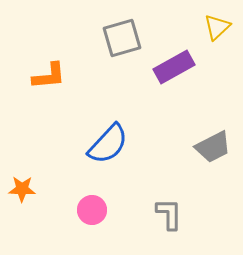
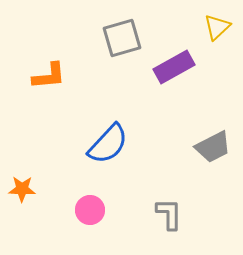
pink circle: moved 2 px left
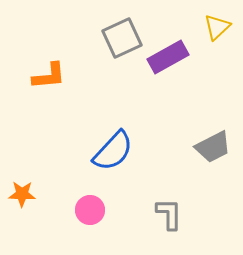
gray square: rotated 9 degrees counterclockwise
purple rectangle: moved 6 px left, 10 px up
blue semicircle: moved 5 px right, 7 px down
orange star: moved 5 px down
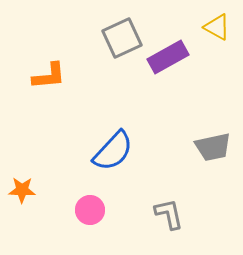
yellow triangle: rotated 48 degrees counterclockwise
gray trapezoid: rotated 15 degrees clockwise
orange star: moved 4 px up
gray L-shape: rotated 12 degrees counterclockwise
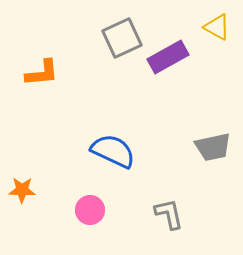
orange L-shape: moved 7 px left, 3 px up
blue semicircle: rotated 108 degrees counterclockwise
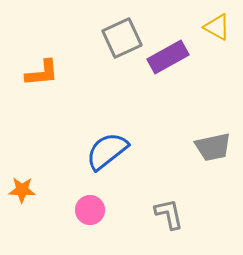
blue semicircle: moved 6 px left; rotated 63 degrees counterclockwise
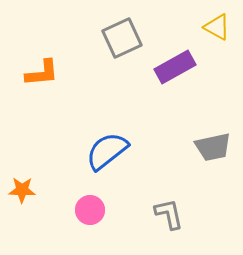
purple rectangle: moved 7 px right, 10 px down
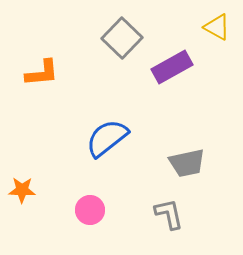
gray square: rotated 21 degrees counterclockwise
purple rectangle: moved 3 px left
gray trapezoid: moved 26 px left, 16 px down
blue semicircle: moved 13 px up
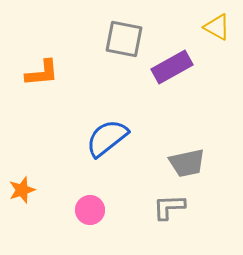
gray square: moved 2 px right, 1 px down; rotated 33 degrees counterclockwise
orange star: rotated 20 degrees counterclockwise
gray L-shape: moved 7 px up; rotated 80 degrees counterclockwise
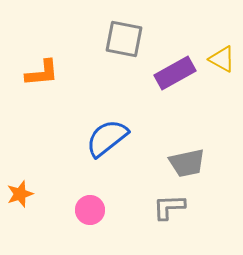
yellow triangle: moved 5 px right, 32 px down
purple rectangle: moved 3 px right, 6 px down
orange star: moved 2 px left, 4 px down
